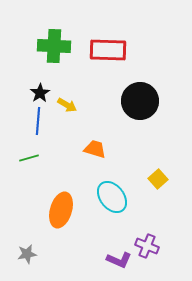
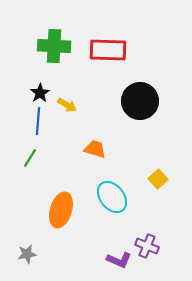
green line: moved 1 px right; rotated 42 degrees counterclockwise
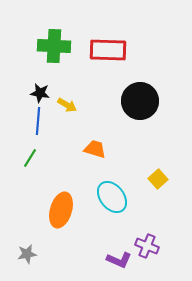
black star: rotated 30 degrees counterclockwise
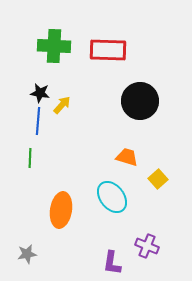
yellow arrow: moved 5 px left; rotated 78 degrees counterclockwise
orange trapezoid: moved 32 px right, 8 px down
green line: rotated 30 degrees counterclockwise
orange ellipse: rotated 8 degrees counterclockwise
purple L-shape: moved 7 px left, 3 px down; rotated 75 degrees clockwise
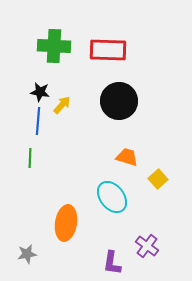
black star: moved 1 px up
black circle: moved 21 px left
orange ellipse: moved 5 px right, 13 px down
purple cross: rotated 15 degrees clockwise
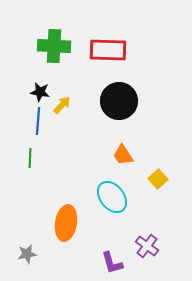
orange trapezoid: moved 4 px left, 2 px up; rotated 140 degrees counterclockwise
purple L-shape: rotated 25 degrees counterclockwise
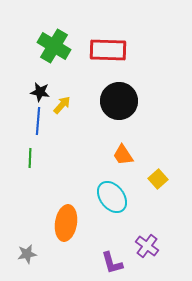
green cross: rotated 28 degrees clockwise
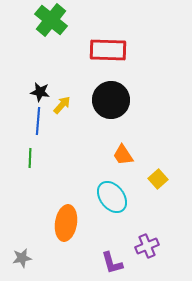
green cross: moved 3 px left, 26 px up; rotated 8 degrees clockwise
black circle: moved 8 px left, 1 px up
purple cross: rotated 30 degrees clockwise
gray star: moved 5 px left, 4 px down
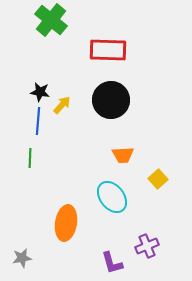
orange trapezoid: rotated 60 degrees counterclockwise
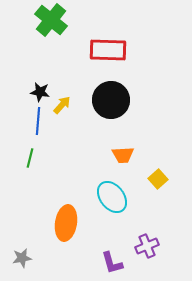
green line: rotated 12 degrees clockwise
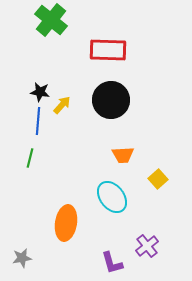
purple cross: rotated 15 degrees counterclockwise
